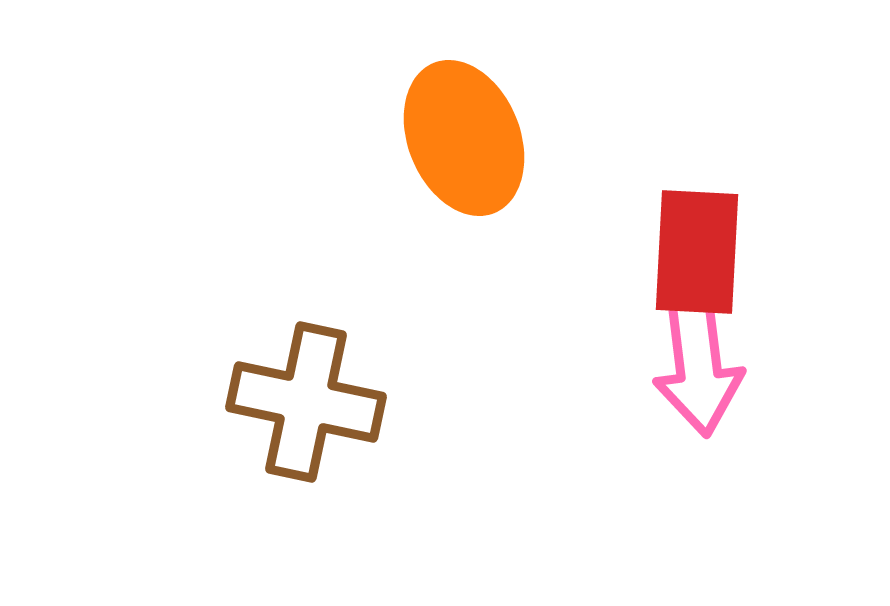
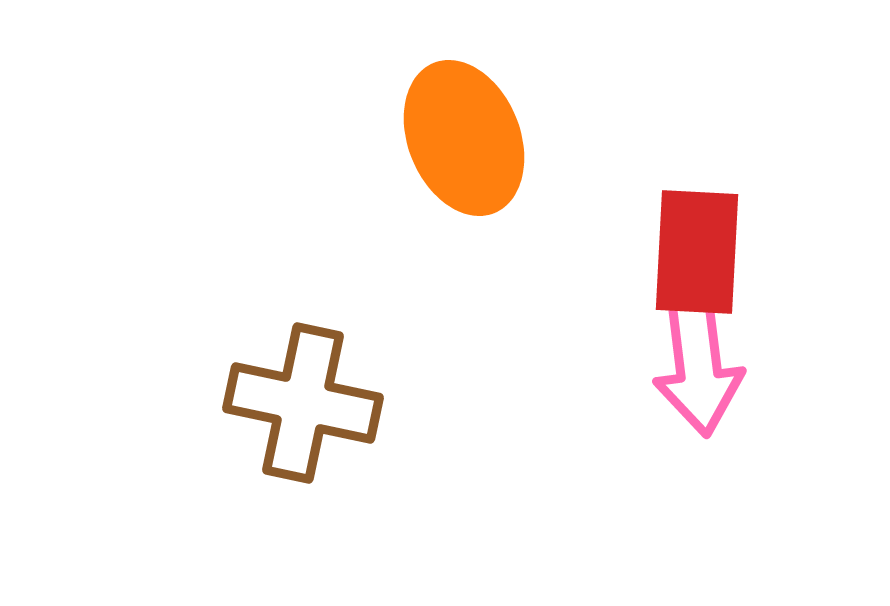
brown cross: moved 3 px left, 1 px down
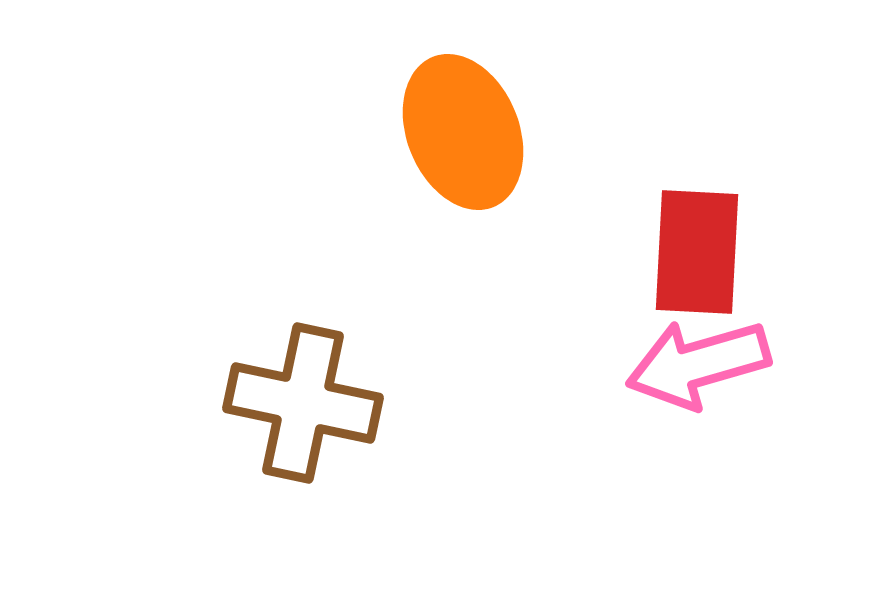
orange ellipse: moved 1 px left, 6 px up
pink arrow: rotated 81 degrees clockwise
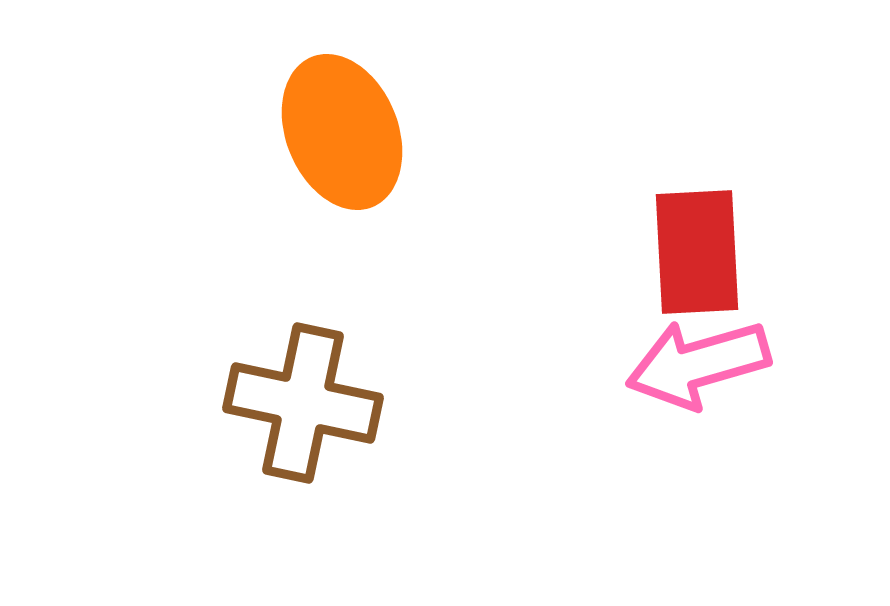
orange ellipse: moved 121 px left
red rectangle: rotated 6 degrees counterclockwise
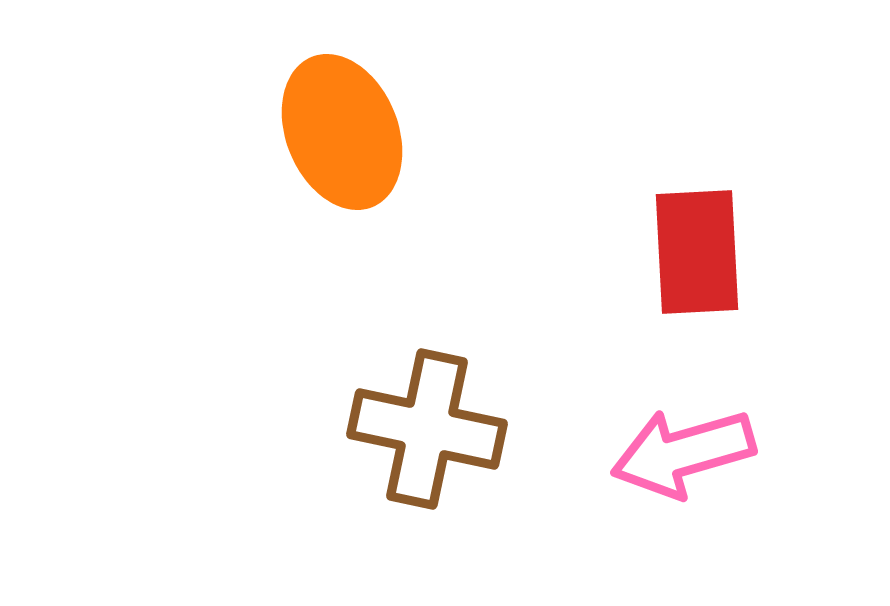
pink arrow: moved 15 px left, 89 px down
brown cross: moved 124 px right, 26 px down
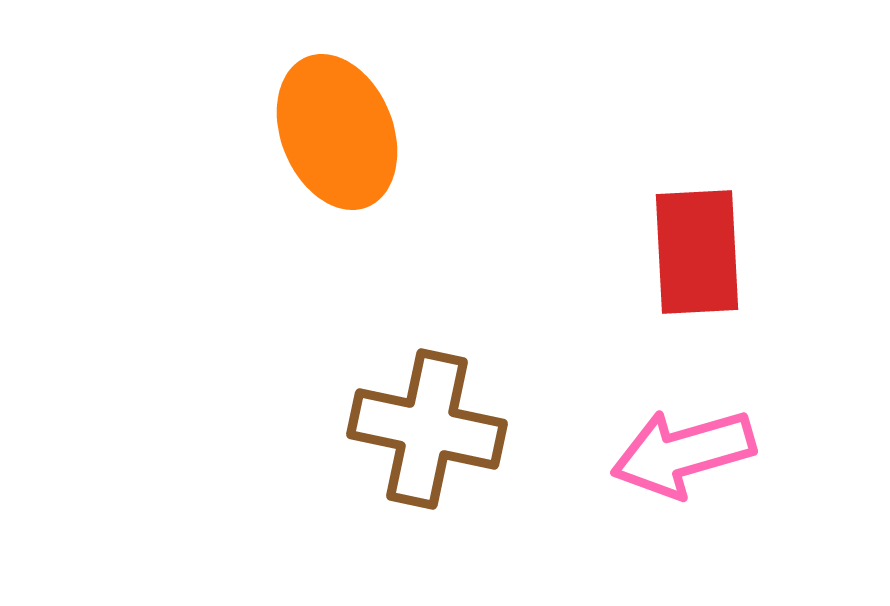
orange ellipse: moved 5 px left
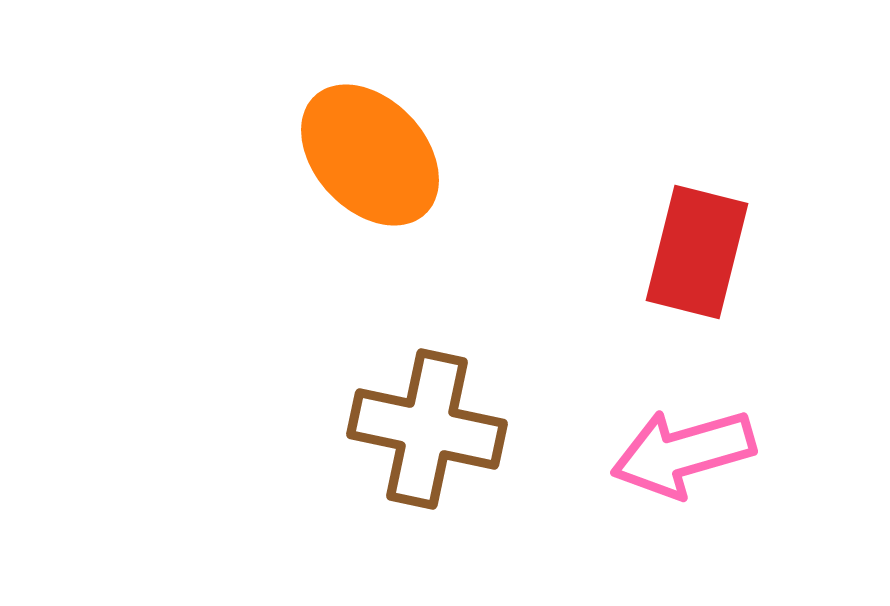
orange ellipse: moved 33 px right, 23 px down; rotated 21 degrees counterclockwise
red rectangle: rotated 17 degrees clockwise
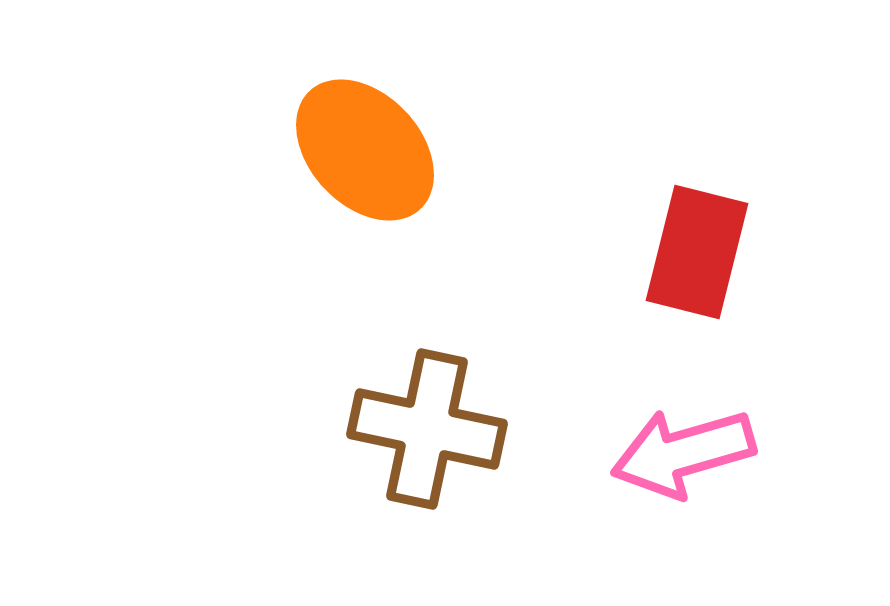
orange ellipse: moved 5 px left, 5 px up
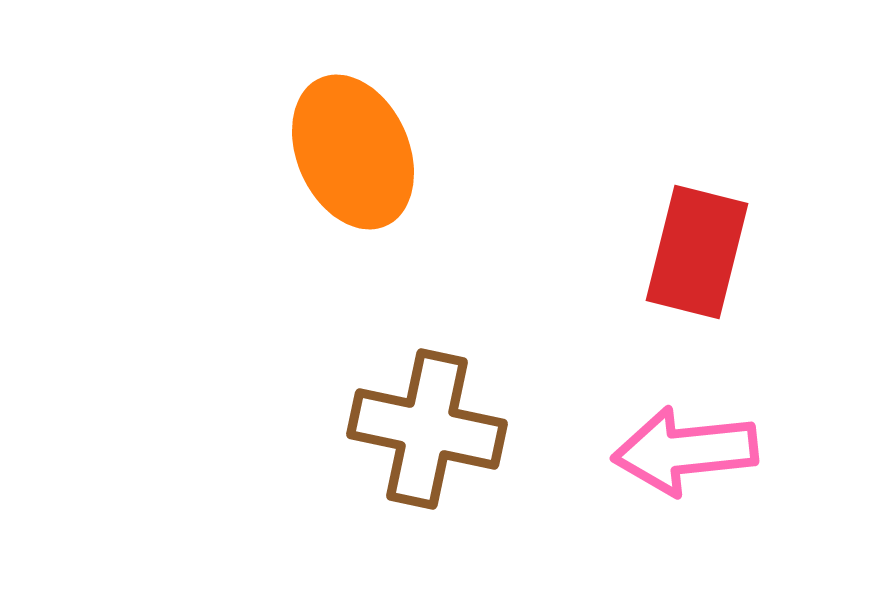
orange ellipse: moved 12 px left, 2 px down; rotated 19 degrees clockwise
pink arrow: moved 2 px right, 2 px up; rotated 10 degrees clockwise
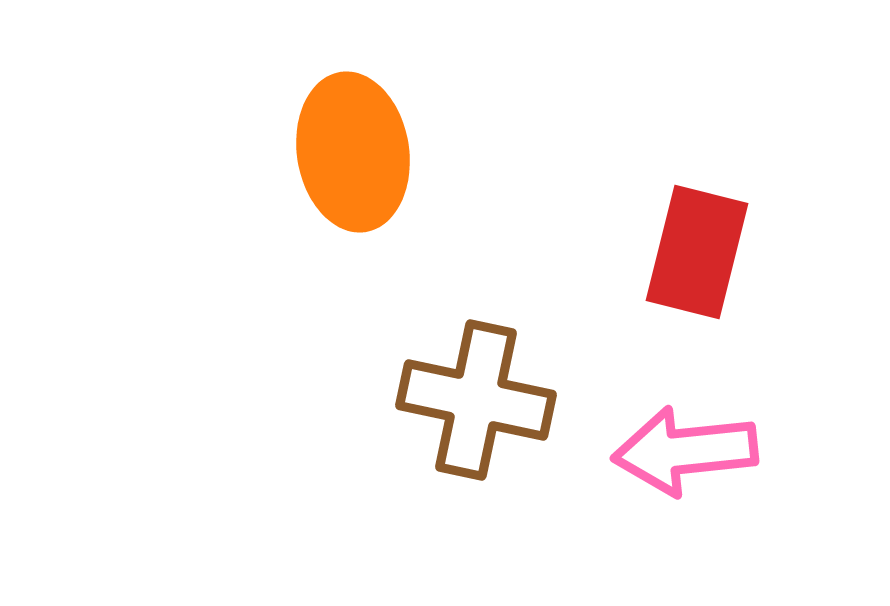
orange ellipse: rotated 15 degrees clockwise
brown cross: moved 49 px right, 29 px up
